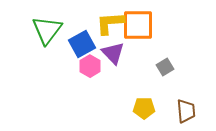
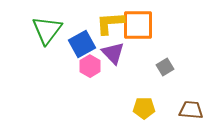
brown trapezoid: moved 5 px right, 1 px up; rotated 80 degrees counterclockwise
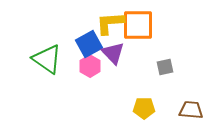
green triangle: moved 29 px down; rotated 32 degrees counterclockwise
blue square: moved 7 px right
gray square: rotated 18 degrees clockwise
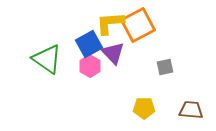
orange square: rotated 28 degrees counterclockwise
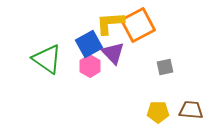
yellow pentagon: moved 14 px right, 4 px down
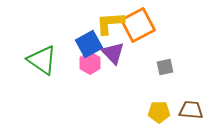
green triangle: moved 5 px left, 1 px down
pink hexagon: moved 3 px up
yellow pentagon: moved 1 px right
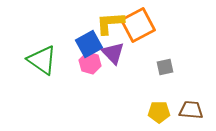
pink hexagon: rotated 15 degrees counterclockwise
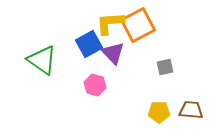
pink hexagon: moved 5 px right, 22 px down
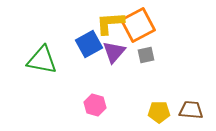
purple triangle: moved 1 px right, 1 px up; rotated 25 degrees clockwise
green triangle: rotated 24 degrees counterclockwise
gray square: moved 19 px left, 12 px up
pink hexagon: moved 20 px down
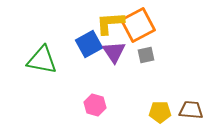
purple triangle: rotated 15 degrees counterclockwise
yellow pentagon: moved 1 px right
